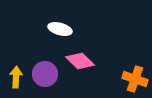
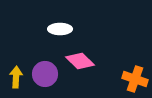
white ellipse: rotated 15 degrees counterclockwise
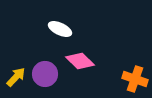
white ellipse: rotated 25 degrees clockwise
yellow arrow: rotated 40 degrees clockwise
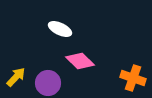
purple circle: moved 3 px right, 9 px down
orange cross: moved 2 px left, 1 px up
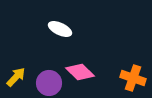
pink diamond: moved 11 px down
purple circle: moved 1 px right
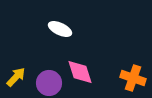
pink diamond: rotated 28 degrees clockwise
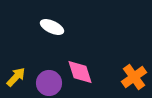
white ellipse: moved 8 px left, 2 px up
orange cross: moved 1 px right, 1 px up; rotated 35 degrees clockwise
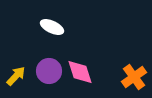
yellow arrow: moved 1 px up
purple circle: moved 12 px up
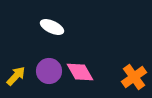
pink diamond: rotated 12 degrees counterclockwise
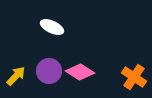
pink diamond: rotated 28 degrees counterclockwise
orange cross: rotated 20 degrees counterclockwise
